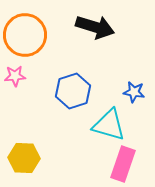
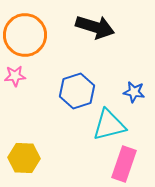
blue hexagon: moved 4 px right
cyan triangle: rotated 30 degrees counterclockwise
pink rectangle: moved 1 px right
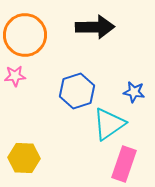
black arrow: rotated 18 degrees counterclockwise
cyan triangle: moved 1 px up; rotated 21 degrees counterclockwise
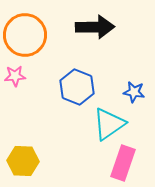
blue hexagon: moved 4 px up; rotated 20 degrees counterclockwise
yellow hexagon: moved 1 px left, 3 px down
pink rectangle: moved 1 px left, 1 px up
